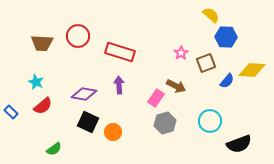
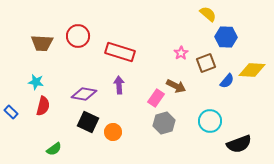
yellow semicircle: moved 3 px left, 1 px up
cyan star: rotated 14 degrees counterclockwise
red semicircle: rotated 36 degrees counterclockwise
gray hexagon: moved 1 px left
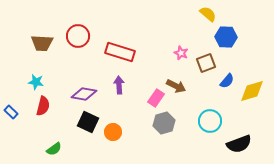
pink star: rotated 16 degrees counterclockwise
yellow diamond: moved 21 px down; rotated 20 degrees counterclockwise
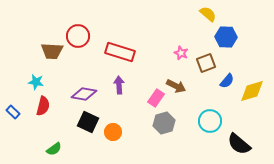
brown trapezoid: moved 10 px right, 8 px down
blue rectangle: moved 2 px right
black semicircle: rotated 60 degrees clockwise
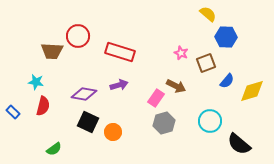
purple arrow: rotated 78 degrees clockwise
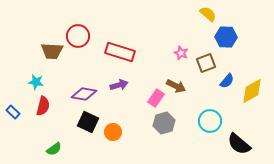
yellow diamond: rotated 12 degrees counterclockwise
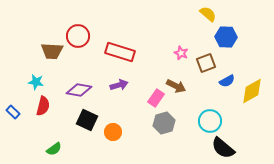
blue semicircle: rotated 21 degrees clockwise
purple diamond: moved 5 px left, 4 px up
black square: moved 1 px left, 2 px up
black semicircle: moved 16 px left, 4 px down
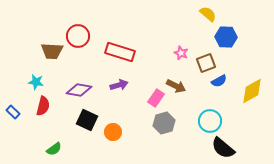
blue semicircle: moved 8 px left
